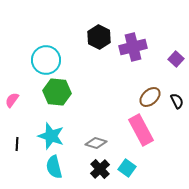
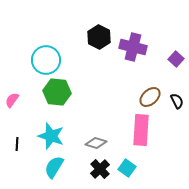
purple cross: rotated 28 degrees clockwise
pink rectangle: rotated 32 degrees clockwise
cyan semicircle: rotated 45 degrees clockwise
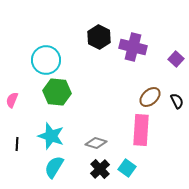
pink semicircle: rotated 14 degrees counterclockwise
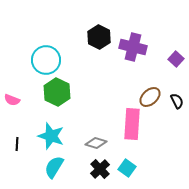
green hexagon: rotated 20 degrees clockwise
pink semicircle: rotated 91 degrees counterclockwise
pink rectangle: moved 9 px left, 6 px up
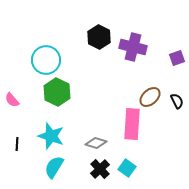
purple square: moved 1 px right, 1 px up; rotated 28 degrees clockwise
pink semicircle: rotated 28 degrees clockwise
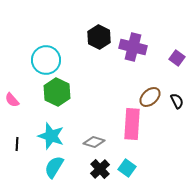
purple square: rotated 35 degrees counterclockwise
gray diamond: moved 2 px left, 1 px up
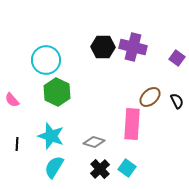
black hexagon: moved 4 px right, 10 px down; rotated 25 degrees counterclockwise
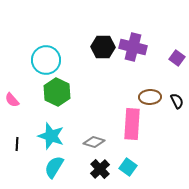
brown ellipse: rotated 40 degrees clockwise
cyan square: moved 1 px right, 1 px up
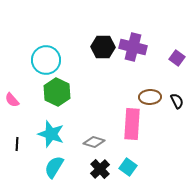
cyan star: moved 2 px up
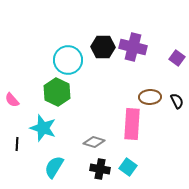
cyan circle: moved 22 px right
cyan star: moved 8 px left, 6 px up
black cross: rotated 36 degrees counterclockwise
